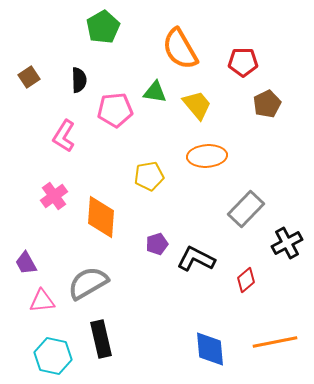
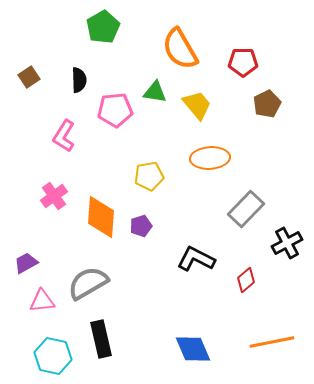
orange ellipse: moved 3 px right, 2 px down
purple pentagon: moved 16 px left, 18 px up
purple trapezoid: rotated 90 degrees clockwise
orange line: moved 3 px left
blue diamond: moved 17 px left; rotated 18 degrees counterclockwise
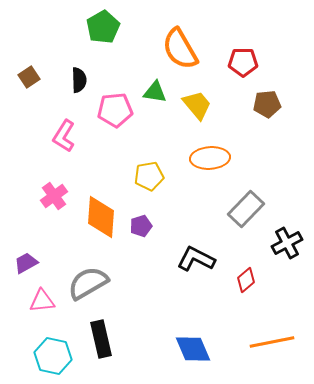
brown pentagon: rotated 20 degrees clockwise
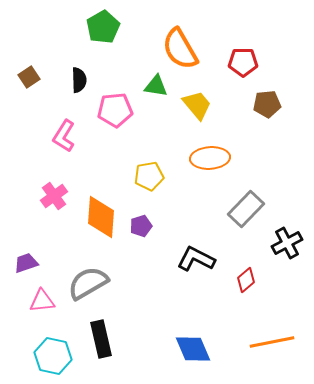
green triangle: moved 1 px right, 6 px up
purple trapezoid: rotated 10 degrees clockwise
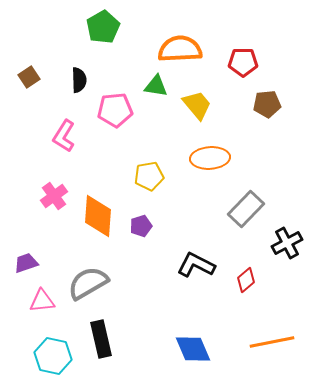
orange semicircle: rotated 117 degrees clockwise
orange diamond: moved 3 px left, 1 px up
black L-shape: moved 6 px down
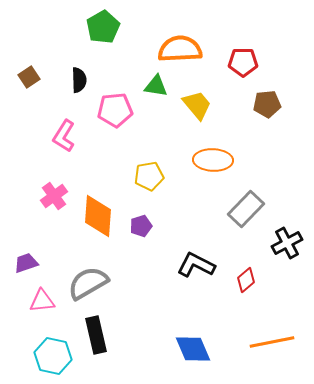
orange ellipse: moved 3 px right, 2 px down; rotated 6 degrees clockwise
black rectangle: moved 5 px left, 4 px up
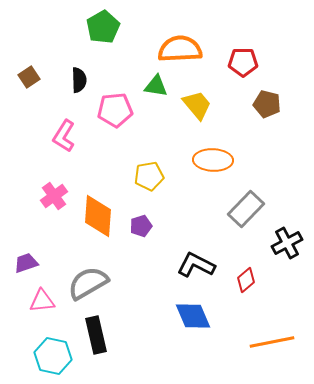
brown pentagon: rotated 20 degrees clockwise
blue diamond: moved 33 px up
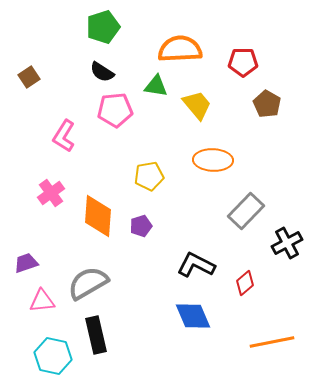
green pentagon: rotated 12 degrees clockwise
black semicircle: moved 23 px right, 8 px up; rotated 125 degrees clockwise
brown pentagon: rotated 16 degrees clockwise
pink cross: moved 3 px left, 3 px up
gray rectangle: moved 2 px down
red diamond: moved 1 px left, 3 px down
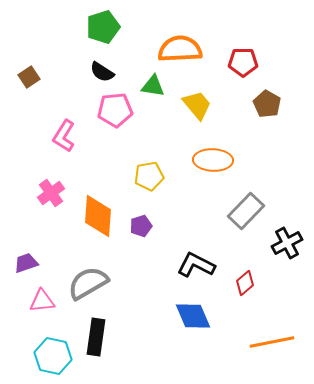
green triangle: moved 3 px left
black rectangle: moved 2 px down; rotated 21 degrees clockwise
